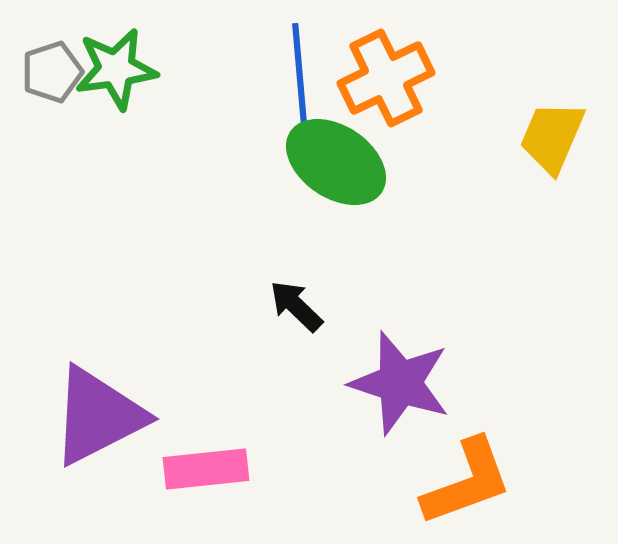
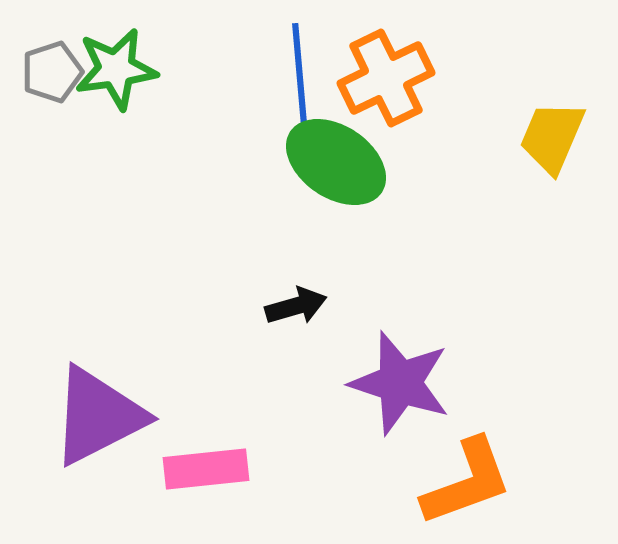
black arrow: rotated 120 degrees clockwise
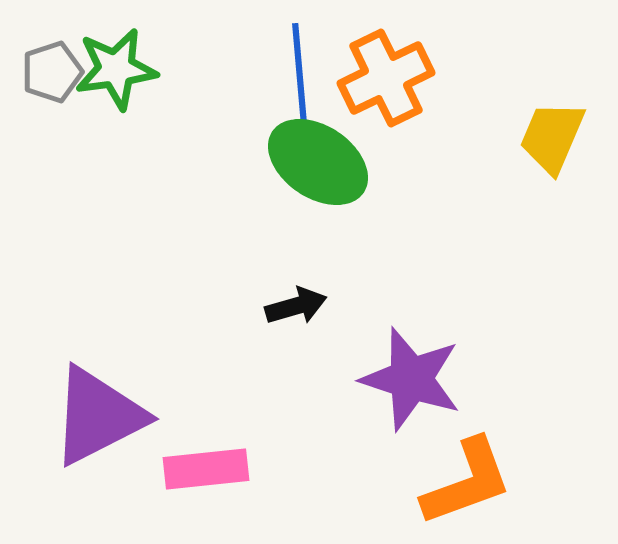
green ellipse: moved 18 px left
purple star: moved 11 px right, 4 px up
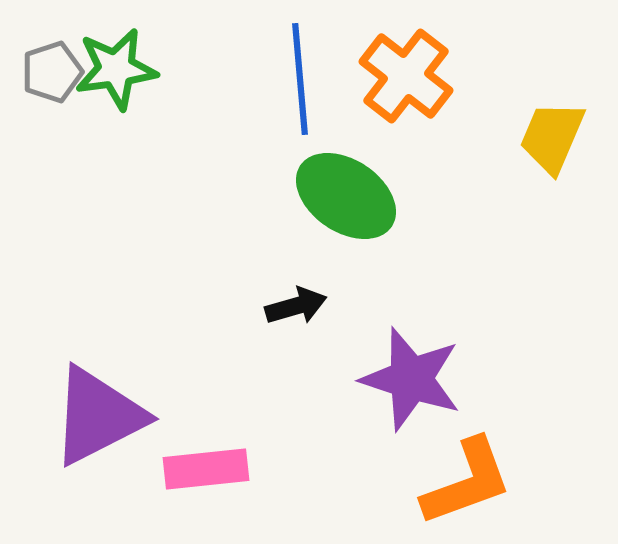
orange cross: moved 20 px right, 2 px up; rotated 26 degrees counterclockwise
green ellipse: moved 28 px right, 34 px down
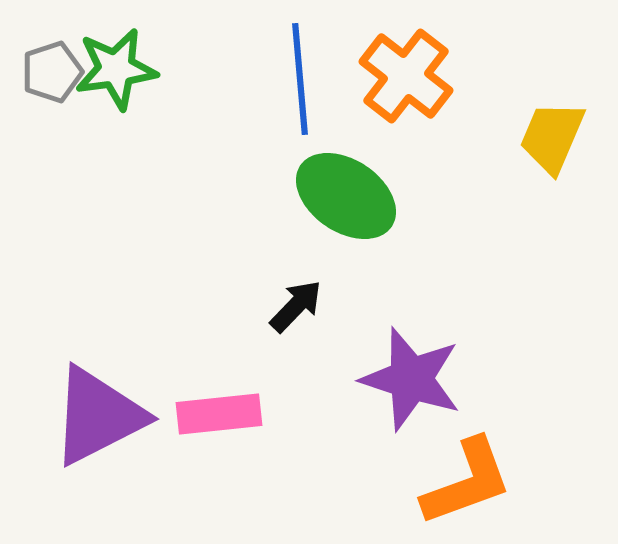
black arrow: rotated 30 degrees counterclockwise
pink rectangle: moved 13 px right, 55 px up
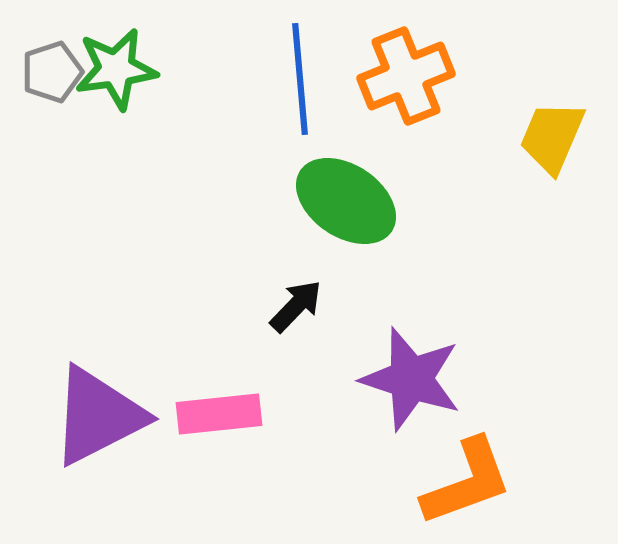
orange cross: rotated 30 degrees clockwise
green ellipse: moved 5 px down
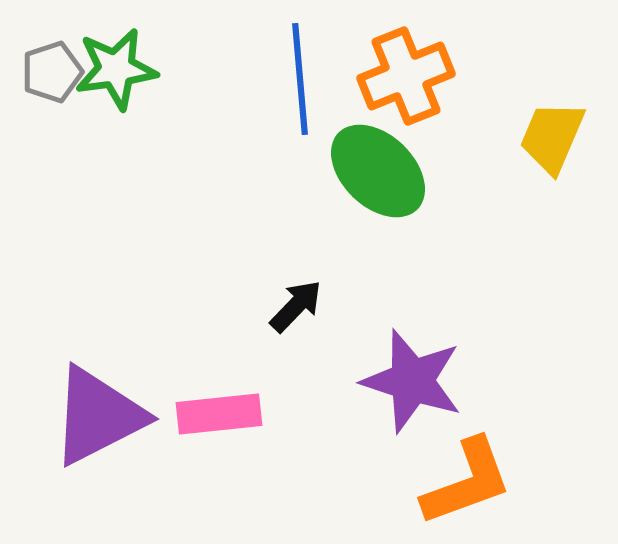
green ellipse: moved 32 px right, 30 px up; rotated 10 degrees clockwise
purple star: moved 1 px right, 2 px down
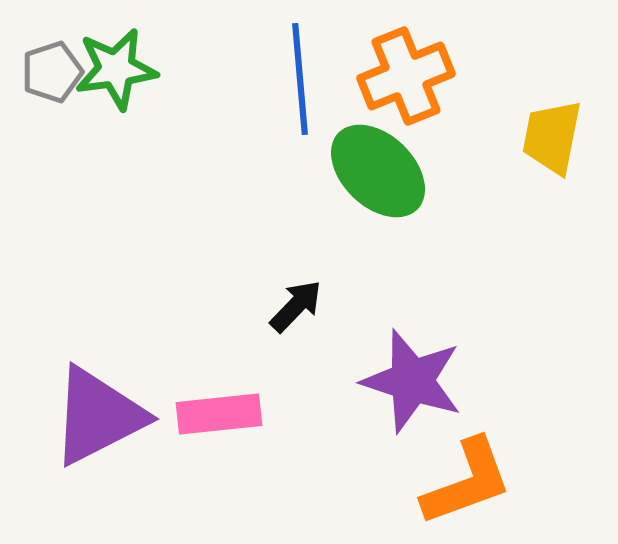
yellow trapezoid: rotated 12 degrees counterclockwise
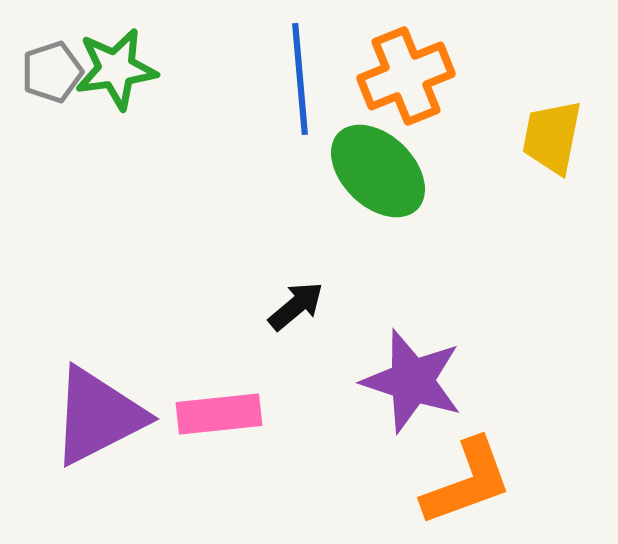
black arrow: rotated 6 degrees clockwise
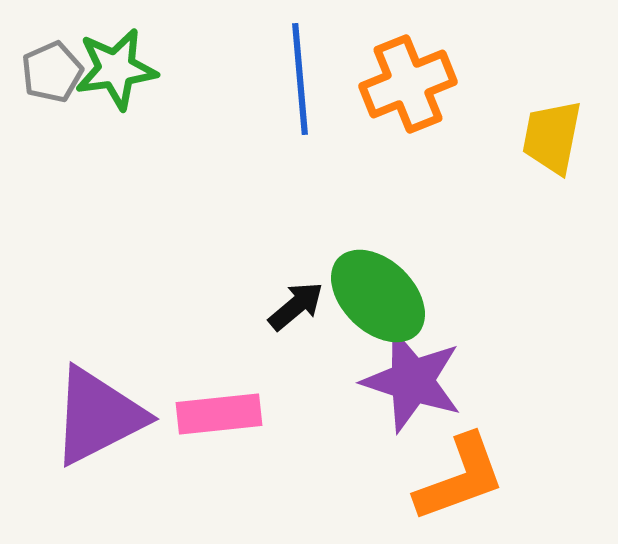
gray pentagon: rotated 6 degrees counterclockwise
orange cross: moved 2 px right, 8 px down
green ellipse: moved 125 px down
orange L-shape: moved 7 px left, 4 px up
